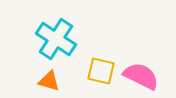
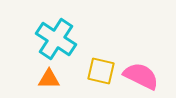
orange triangle: moved 2 px up; rotated 15 degrees counterclockwise
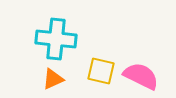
cyan cross: rotated 27 degrees counterclockwise
orange triangle: moved 4 px right; rotated 25 degrees counterclockwise
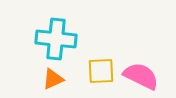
yellow square: rotated 16 degrees counterclockwise
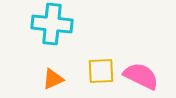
cyan cross: moved 4 px left, 15 px up
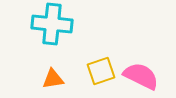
yellow square: rotated 16 degrees counterclockwise
orange triangle: rotated 15 degrees clockwise
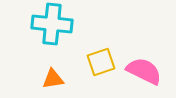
yellow square: moved 9 px up
pink semicircle: moved 3 px right, 5 px up
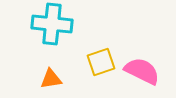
pink semicircle: moved 2 px left
orange triangle: moved 2 px left
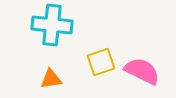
cyan cross: moved 1 px down
